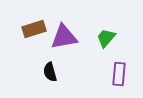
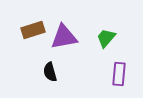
brown rectangle: moved 1 px left, 1 px down
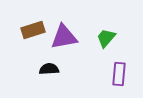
black semicircle: moved 1 px left, 3 px up; rotated 102 degrees clockwise
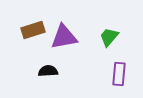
green trapezoid: moved 3 px right, 1 px up
black semicircle: moved 1 px left, 2 px down
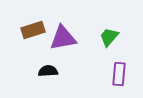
purple triangle: moved 1 px left, 1 px down
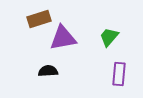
brown rectangle: moved 6 px right, 11 px up
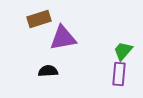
green trapezoid: moved 14 px right, 14 px down
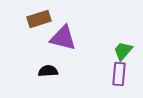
purple triangle: rotated 24 degrees clockwise
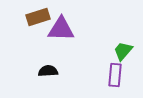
brown rectangle: moved 1 px left, 2 px up
purple triangle: moved 2 px left, 9 px up; rotated 12 degrees counterclockwise
purple rectangle: moved 4 px left, 1 px down
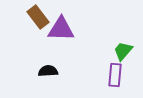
brown rectangle: rotated 70 degrees clockwise
